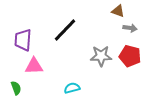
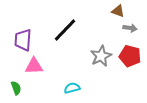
gray star: rotated 25 degrees counterclockwise
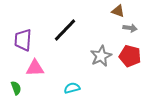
pink triangle: moved 1 px right, 2 px down
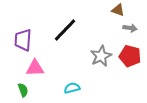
brown triangle: moved 1 px up
green semicircle: moved 7 px right, 2 px down
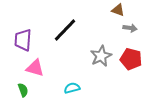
red pentagon: moved 1 px right, 3 px down
pink triangle: rotated 18 degrees clockwise
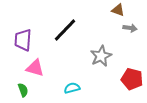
red pentagon: moved 1 px right, 20 px down
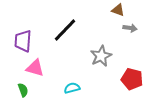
purple trapezoid: moved 1 px down
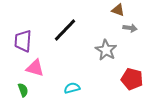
gray star: moved 5 px right, 6 px up; rotated 15 degrees counterclockwise
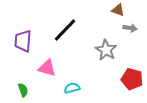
pink triangle: moved 12 px right
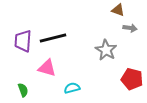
black line: moved 12 px left, 8 px down; rotated 32 degrees clockwise
